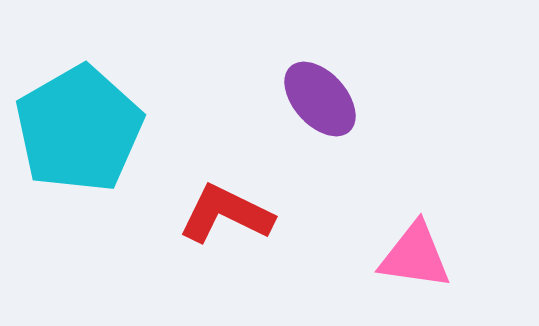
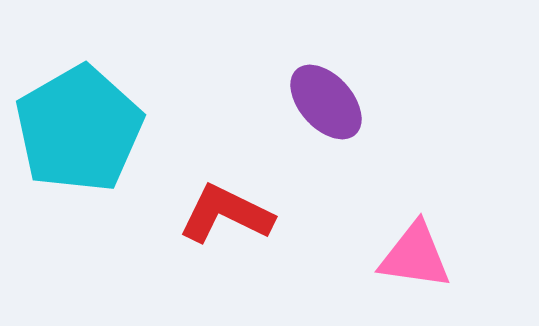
purple ellipse: moved 6 px right, 3 px down
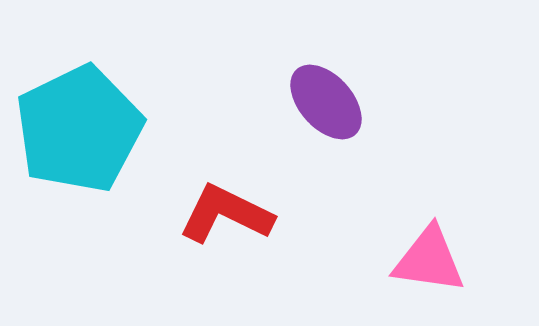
cyan pentagon: rotated 4 degrees clockwise
pink triangle: moved 14 px right, 4 px down
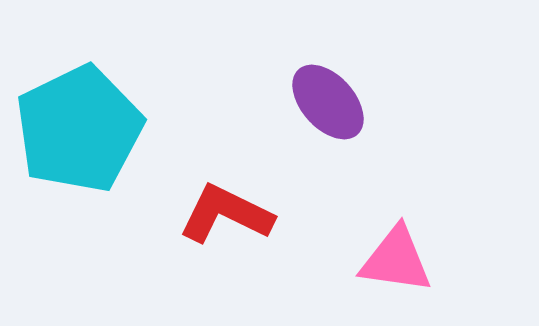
purple ellipse: moved 2 px right
pink triangle: moved 33 px left
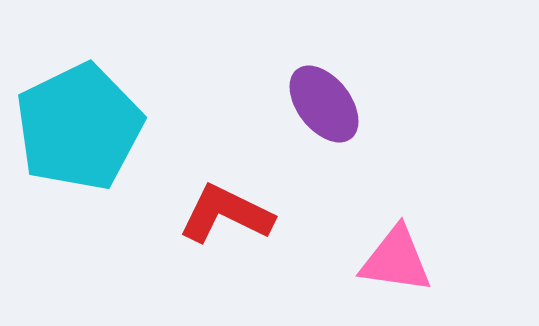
purple ellipse: moved 4 px left, 2 px down; rotated 4 degrees clockwise
cyan pentagon: moved 2 px up
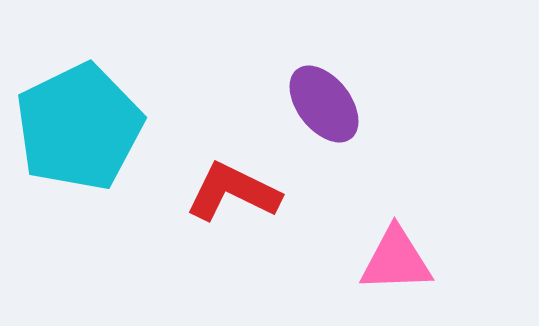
red L-shape: moved 7 px right, 22 px up
pink triangle: rotated 10 degrees counterclockwise
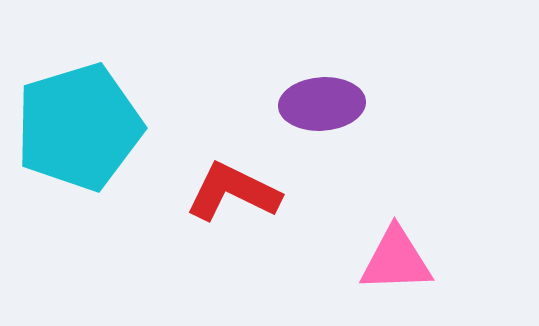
purple ellipse: moved 2 px left; rotated 56 degrees counterclockwise
cyan pentagon: rotated 9 degrees clockwise
